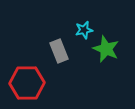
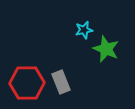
gray rectangle: moved 2 px right, 31 px down
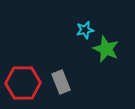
cyan star: moved 1 px right
red hexagon: moved 4 px left
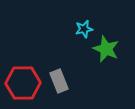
cyan star: moved 1 px left, 1 px up
gray rectangle: moved 2 px left, 1 px up
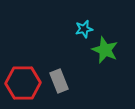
green star: moved 1 px left, 1 px down
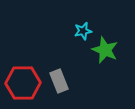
cyan star: moved 1 px left, 2 px down
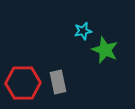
gray rectangle: moved 1 px left, 1 px down; rotated 10 degrees clockwise
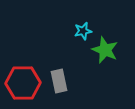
gray rectangle: moved 1 px right, 1 px up
